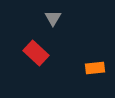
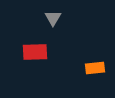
red rectangle: moved 1 px left, 1 px up; rotated 45 degrees counterclockwise
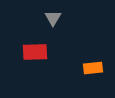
orange rectangle: moved 2 px left
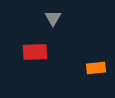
orange rectangle: moved 3 px right
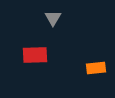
red rectangle: moved 3 px down
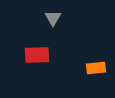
red rectangle: moved 2 px right
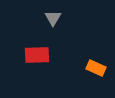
orange rectangle: rotated 30 degrees clockwise
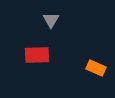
gray triangle: moved 2 px left, 2 px down
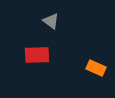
gray triangle: moved 1 px down; rotated 24 degrees counterclockwise
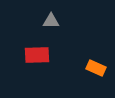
gray triangle: rotated 36 degrees counterclockwise
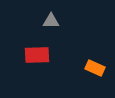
orange rectangle: moved 1 px left
